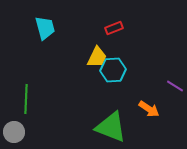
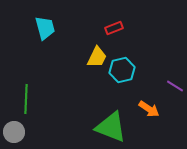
cyan hexagon: moved 9 px right; rotated 10 degrees counterclockwise
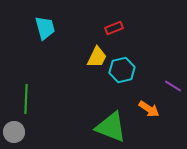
purple line: moved 2 px left
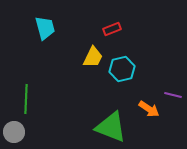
red rectangle: moved 2 px left, 1 px down
yellow trapezoid: moved 4 px left
cyan hexagon: moved 1 px up
purple line: moved 9 px down; rotated 18 degrees counterclockwise
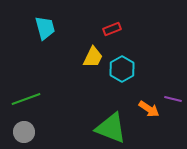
cyan hexagon: rotated 15 degrees counterclockwise
purple line: moved 4 px down
green line: rotated 68 degrees clockwise
green triangle: moved 1 px down
gray circle: moved 10 px right
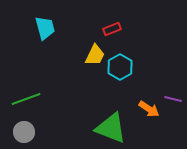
yellow trapezoid: moved 2 px right, 2 px up
cyan hexagon: moved 2 px left, 2 px up
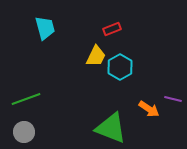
yellow trapezoid: moved 1 px right, 1 px down
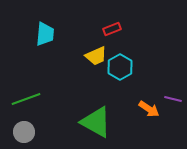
cyan trapezoid: moved 6 px down; rotated 20 degrees clockwise
yellow trapezoid: rotated 40 degrees clockwise
green triangle: moved 15 px left, 6 px up; rotated 8 degrees clockwise
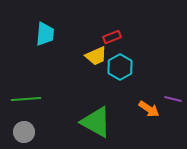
red rectangle: moved 8 px down
green line: rotated 16 degrees clockwise
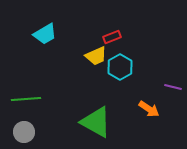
cyan trapezoid: rotated 55 degrees clockwise
purple line: moved 12 px up
